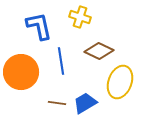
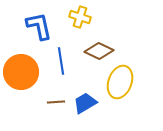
brown line: moved 1 px left, 1 px up; rotated 12 degrees counterclockwise
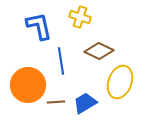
orange circle: moved 7 px right, 13 px down
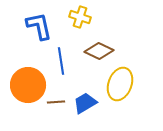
yellow ellipse: moved 2 px down
